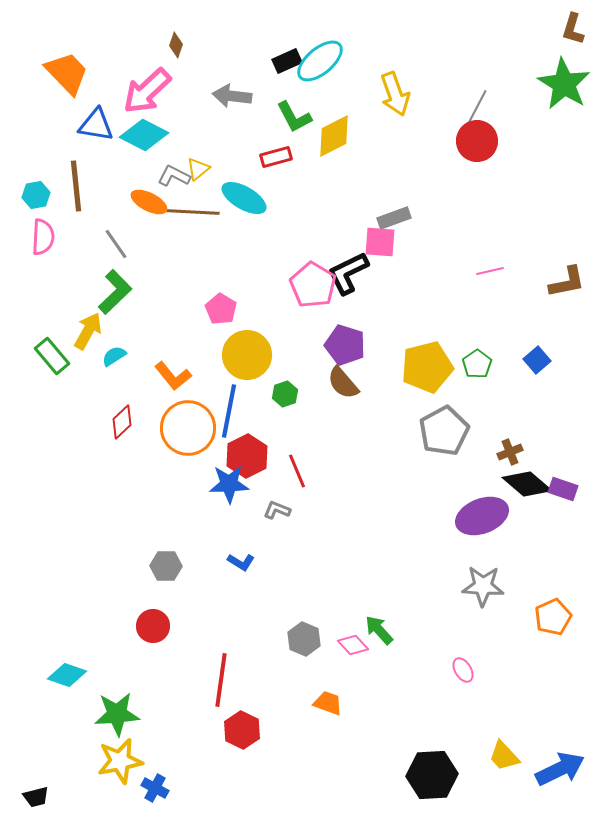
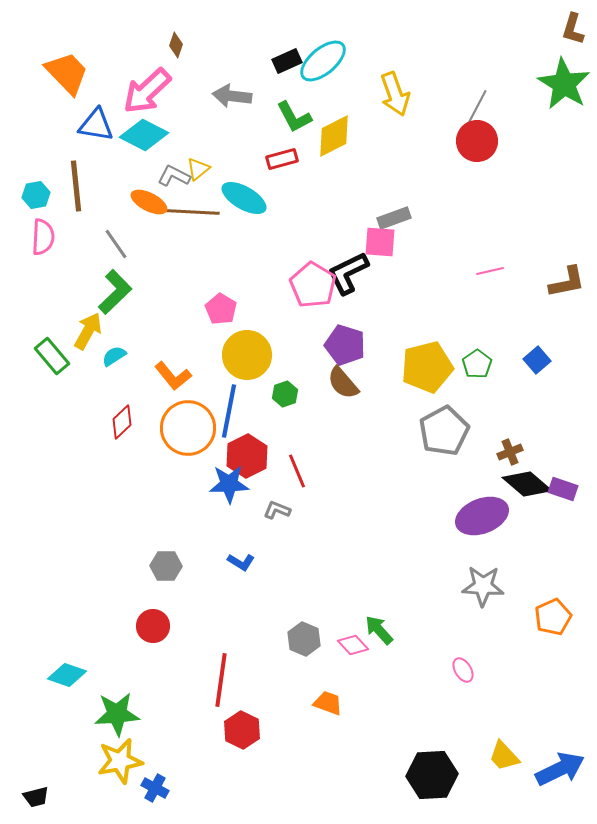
cyan ellipse at (320, 61): moved 3 px right
red rectangle at (276, 157): moved 6 px right, 2 px down
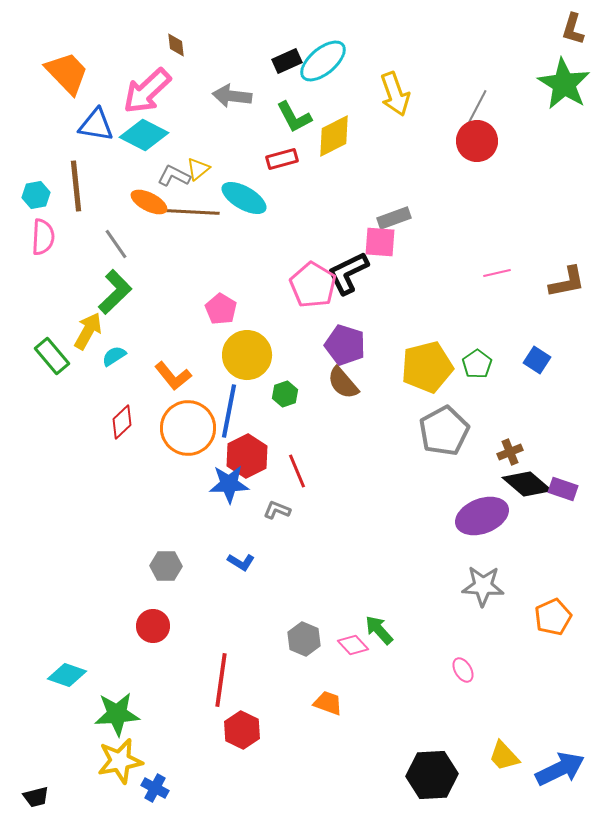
brown diamond at (176, 45): rotated 25 degrees counterclockwise
pink line at (490, 271): moved 7 px right, 2 px down
blue square at (537, 360): rotated 16 degrees counterclockwise
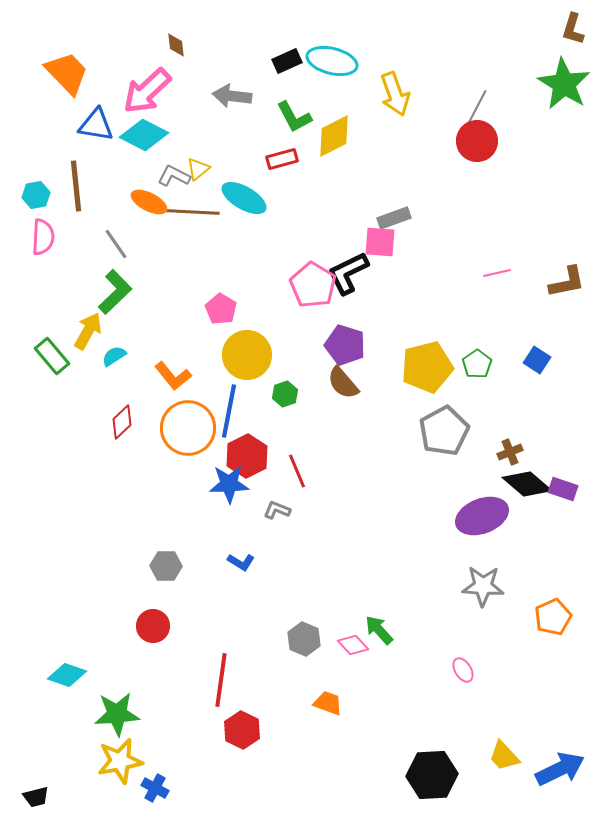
cyan ellipse at (323, 61): moved 9 px right; rotated 54 degrees clockwise
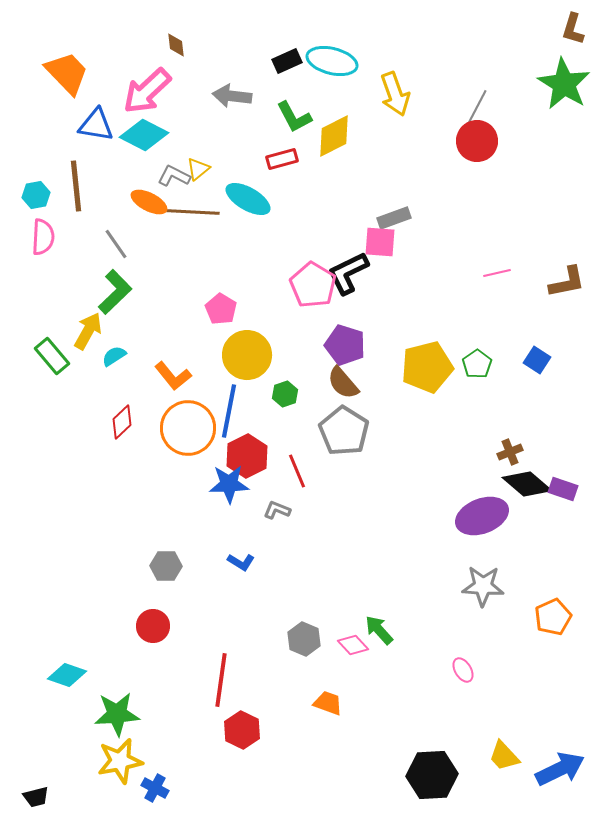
cyan ellipse at (244, 198): moved 4 px right, 1 px down
gray pentagon at (444, 431): moved 100 px left; rotated 12 degrees counterclockwise
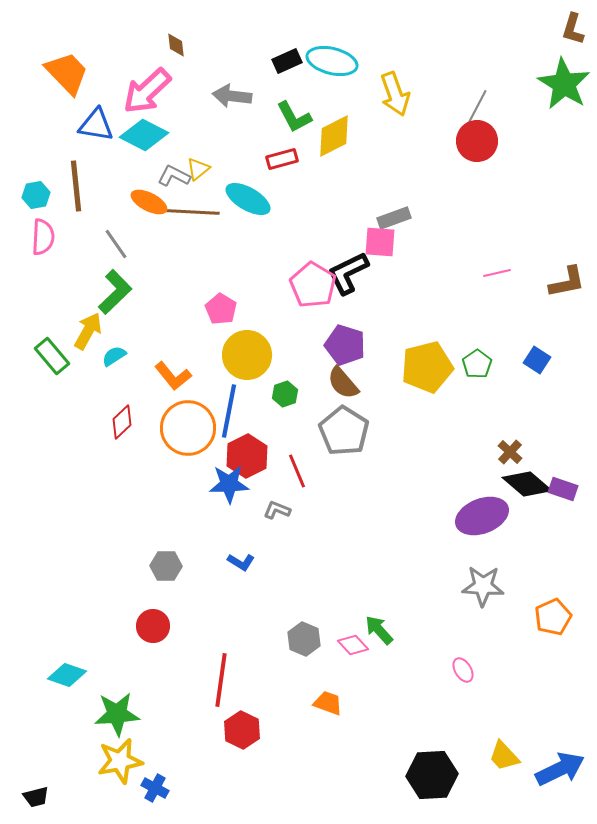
brown cross at (510, 452): rotated 25 degrees counterclockwise
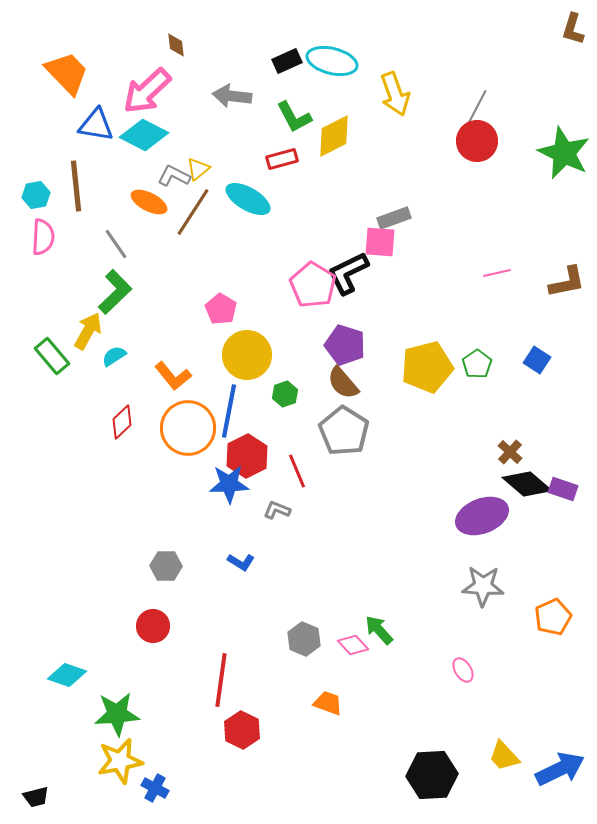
green star at (564, 84): moved 69 px down; rotated 6 degrees counterclockwise
brown line at (193, 212): rotated 60 degrees counterclockwise
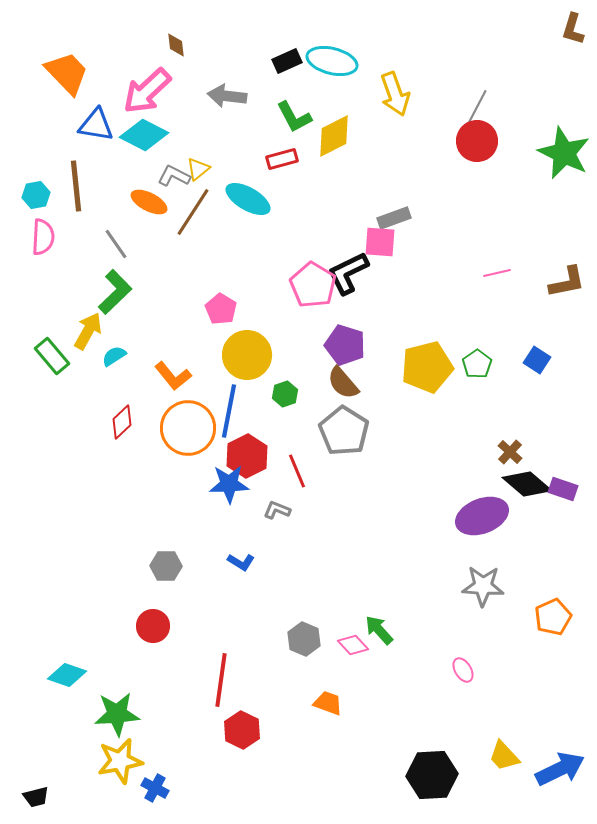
gray arrow at (232, 96): moved 5 px left
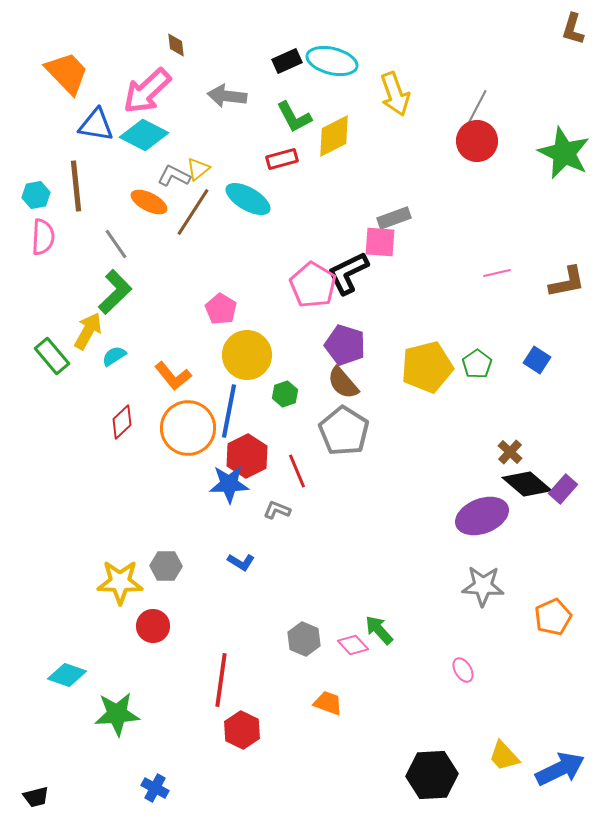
purple rectangle at (563, 489): rotated 68 degrees counterclockwise
yellow star at (120, 761): moved 179 px up; rotated 12 degrees clockwise
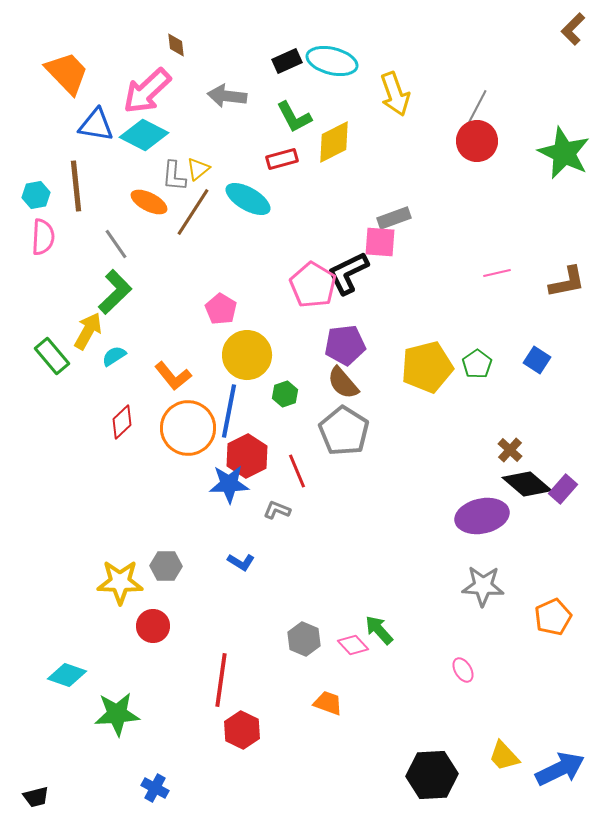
brown L-shape at (573, 29): rotated 28 degrees clockwise
yellow diamond at (334, 136): moved 6 px down
gray L-shape at (174, 176): rotated 112 degrees counterclockwise
purple pentagon at (345, 345): rotated 24 degrees counterclockwise
brown cross at (510, 452): moved 2 px up
purple ellipse at (482, 516): rotated 9 degrees clockwise
